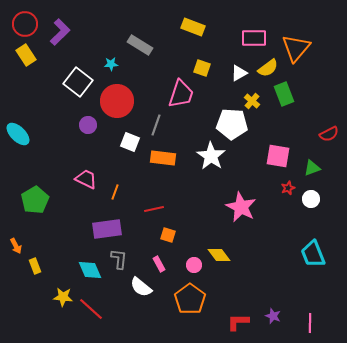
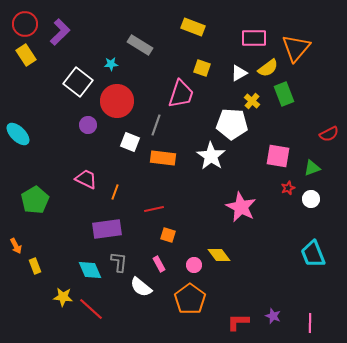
gray L-shape at (119, 259): moved 3 px down
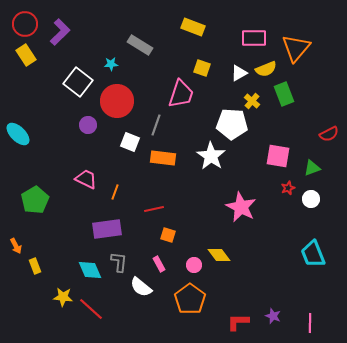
yellow semicircle at (268, 68): moved 2 px left, 1 px down; rotated 15 degrees clockwise
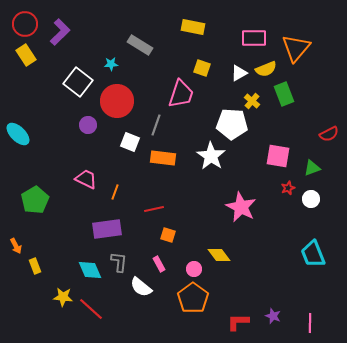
yellow rectangle at (193, 27): rotated 10 degrees counterclockwise
pink circle at (194, 265): moved 4 px down
orange pentagon at (190, 299): moved 3 px right, 1 px up
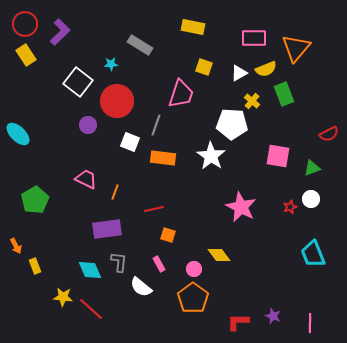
yellow square at (202, 68): moved 2 px right, 1 px up
red star at (288, 188): moved 2 px right, 19 px down
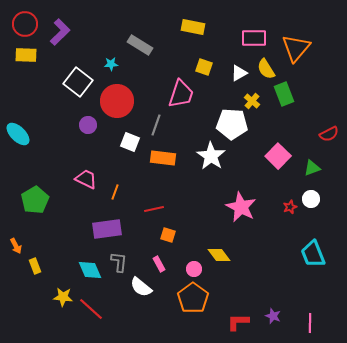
yellow rectangle at (26, 55): rotated 55 degrees counterclockwise
yellow semicircle at (266, 69): rotated 80 degrees clockwise
pink square at (278, 156): rotated 35 degrees clockwise
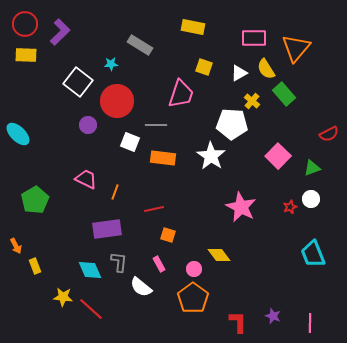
green rectangle at (284, 94): rotated 20 degrees counterclockwise
gray line at (156, 125): rotated 70 degrees clockwise
red L-shape at (238, 322): rotated 90 degrees clockwise
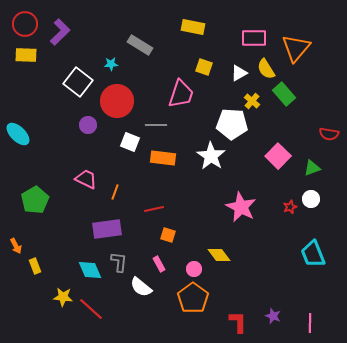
red semicircle at (329, 134): rotated 36 degrees clockwise
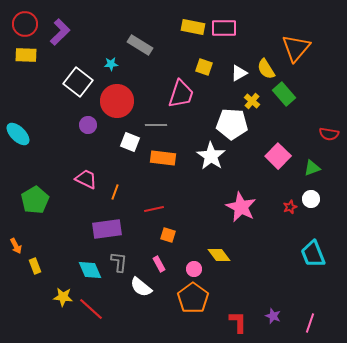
pink rectangle at (254, 38): moved 30 px left, 10 px up
pink line at (310, 323): rotated 18 degrees clockwise
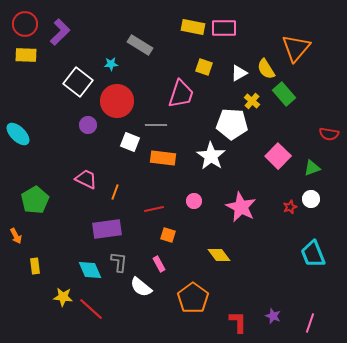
orange arrow at (16, 246): moved 10 px up
yellow rectangle at (35, 266): rotated 14 degrees clockwise
pink circle at (194, 269): moved 68 px up
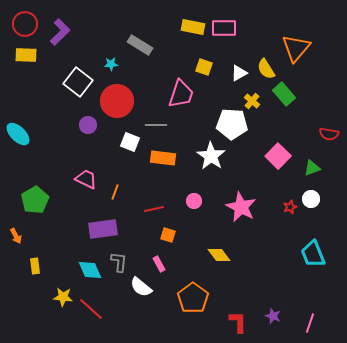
purple rectangle at (107, 229): moved 4 px left
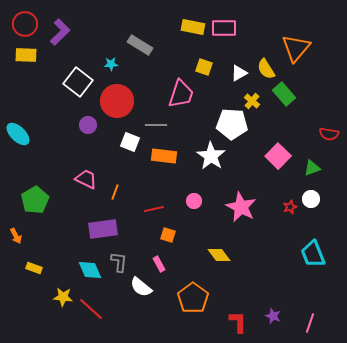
orange rectangle at (163, 158): moved 1 px right, 2 px up
yellow rectangle at (35, 266): moved 1 px left, 2 px down; rotated 63 degrees counterclockwise
